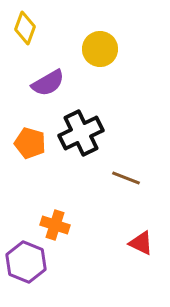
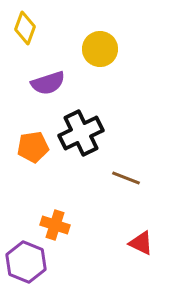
purple semicircle: rotated 12 degrees clockwise
orange pentagon: moved 3 px right, 4 px down; rotated 24 degrees counterclockwise
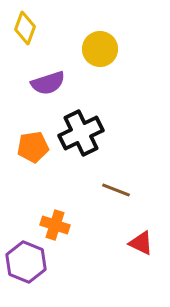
brown line: moved 10 px left, 12 px down
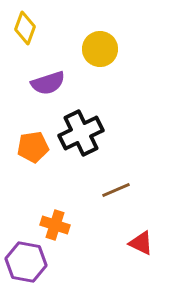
brown line: rotated 44 degrees counterclockwise
purple hexagon: rotated 12 degrees counterclockwise
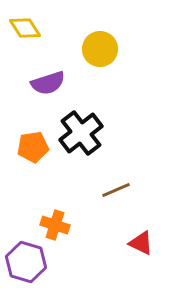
yellow diamond: rotated 52 degrees counterclockwise
black cross: rotated 12 degrees counterclockwise
purple hexagon: rotated 6 degrees clockwise
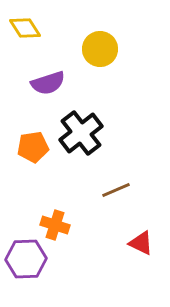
purple hexagon: moved 3 px up; rotated 18 degrees counterclockwise
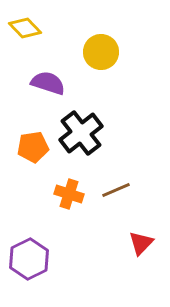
yellow diamond: rotated 12 degrees counterclockwise
yellow circle: moved 1 px right, 3 px down
purple semicircle: rotated 144 degrees counterclockwise
orange cross: moved 14 px right, 31 px up
red triangle: rotated 48 degrees clockwise
purple hexagon: moved 3 px right; rotated 24 degrees counterclockwise
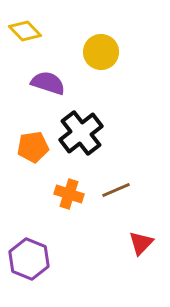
yellow diamond: moved 3 px down
purple hexagon: rotated 12 degrees counterclockwise
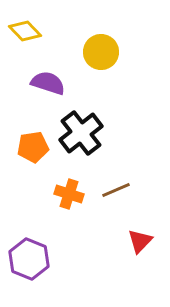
red triangle: moved 1 px left, 2 px up
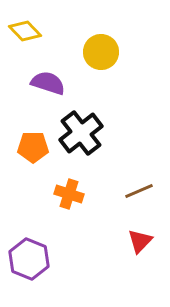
orange pentagon: rotated 8 degrees clockwise
brown line: moved 23 px right, 1 px down
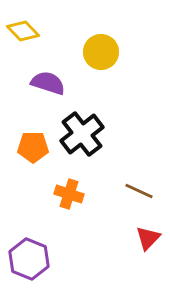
yellow diamond: moved 2 px left
black cross: moved 1 px right, 1 px down
brown line: rotated 48 degrees clockwise
red triangle: moved 8 px right, 3 px up
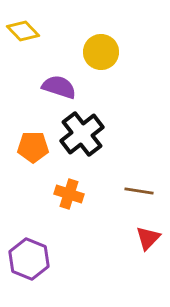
purple semicircle: moved 11 px right, 4 px down
brown line: rotated 16 degrees counterclockwise
